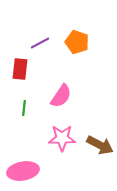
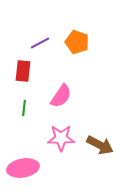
red rectangle: moved 3 px right, 2 px down
pink star: moved 1 px left
pink ellipse: moved 3 px up
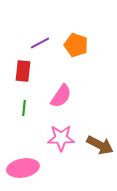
orange pentagon: moved 1 px left, 3 px down
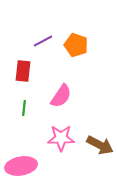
purple line: moved 3 px right, 2 px up
pink ellipse: moved 2 px left, 2 px up
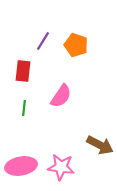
purple line: rotated 30 degrees counterclockwise
pink star: moved 29 px down; rotated 8 degrees clockwise
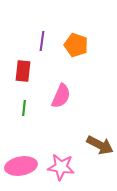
purple line: moved 1 px left; rotated 24 degrees counterclockwise
pink semicircle: rotated 10 degrees counterclockwise
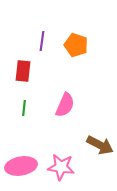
pink semicircle: moved 4 px right, 9 px down
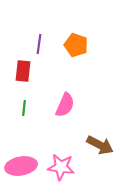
purple line: moved 3 px left, 3 px down
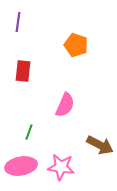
purple line: moved 21 px left, 22 px up
green line: moved 5 px right, 24 px down; rotated 14 degrees clockwise
